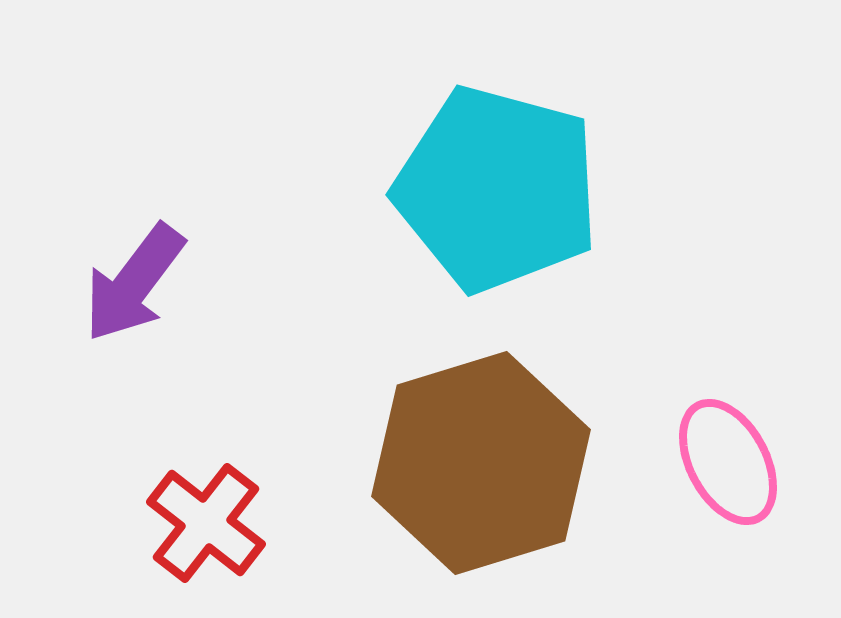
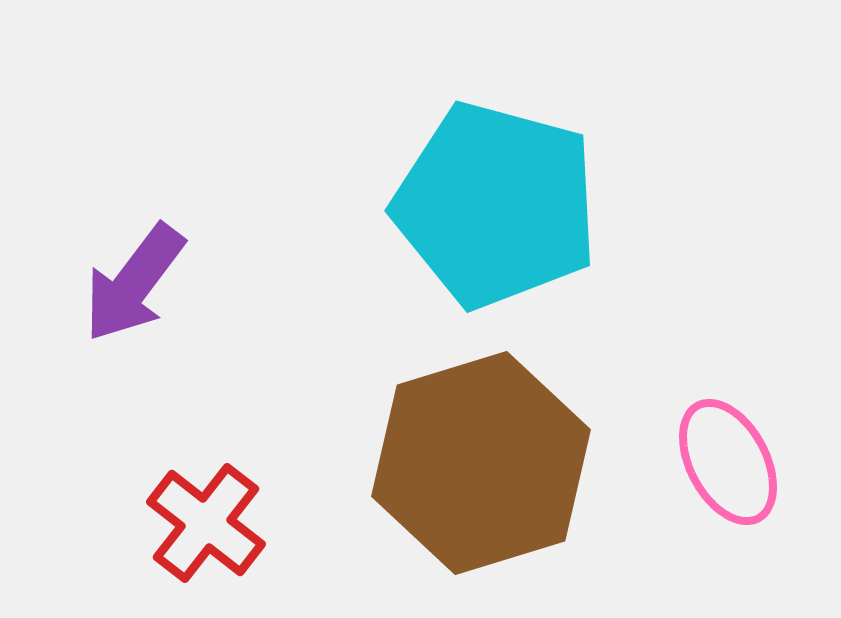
cyan pentagon: moved 1 px left, 16 px down
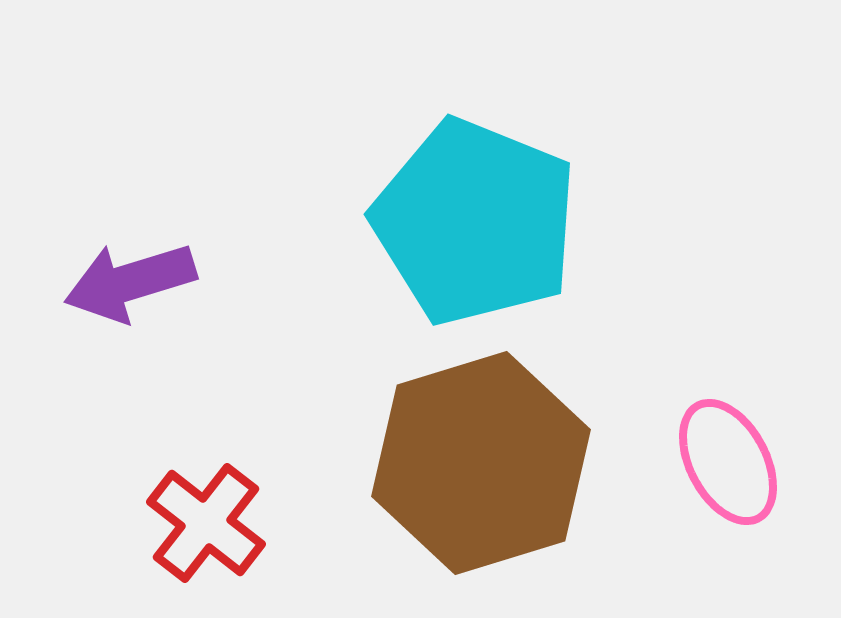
cyan pentagon: moved 21 px left, 17 px down; rotated 7 degrees clockwise
purple arrow: moved 4 px left, 1 px up; rotated 36 degrees clockwise
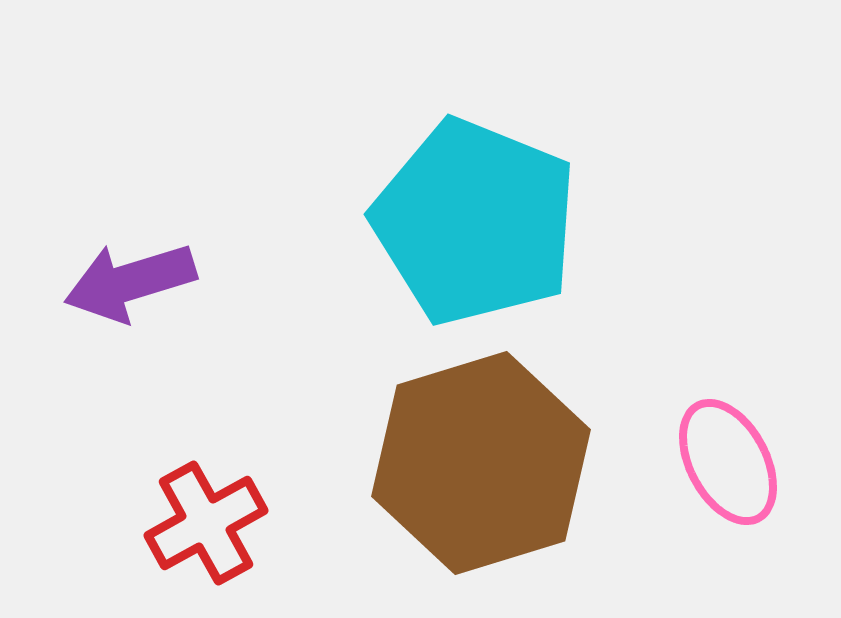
red cross: rotated 23 degrees clockwise
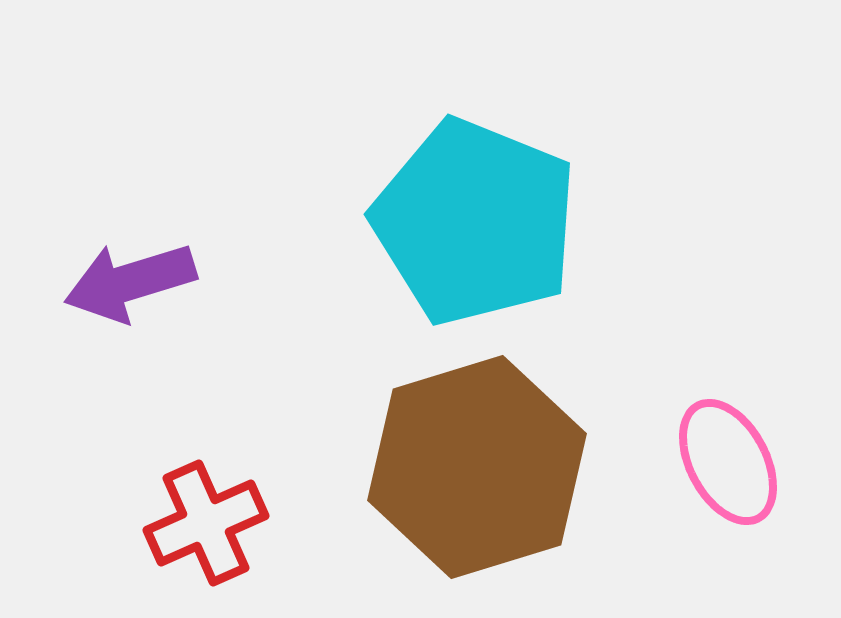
brown hexagon: moved 4 px left, 4 px down
red cross: rotated 5 degrees clockwise
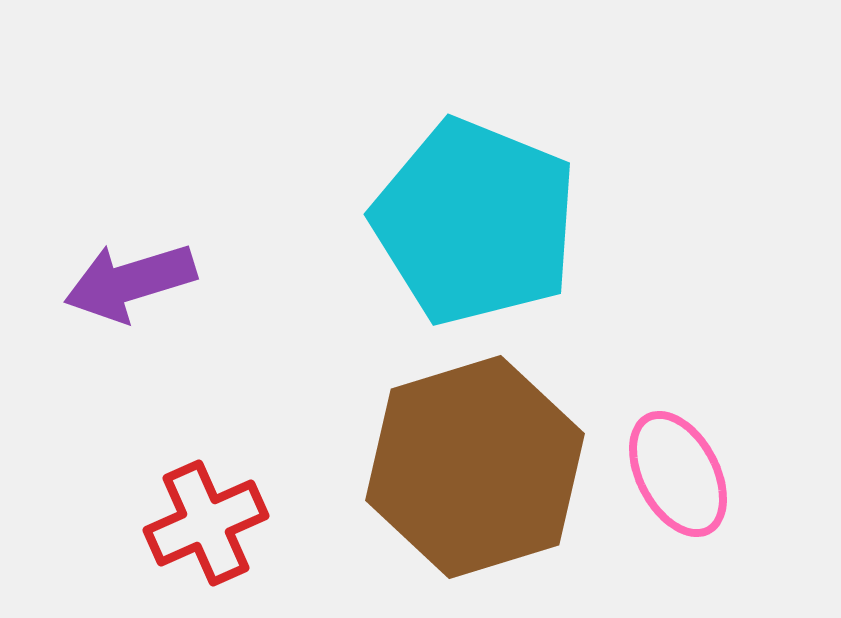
pink ellipse: moved 50 px left, 12 px down
brown hexagon: moved 2 px left
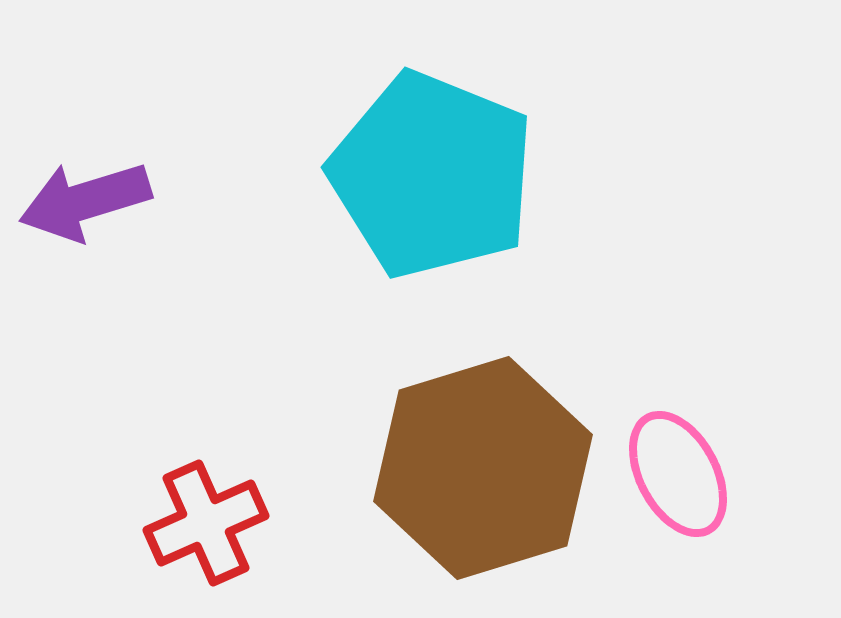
cyan pentagon: moved 43 px left, 47 px up
purple arrow: moved 45 px left, 81 px up
brown hexagon: moved 8 px right, 1 px down
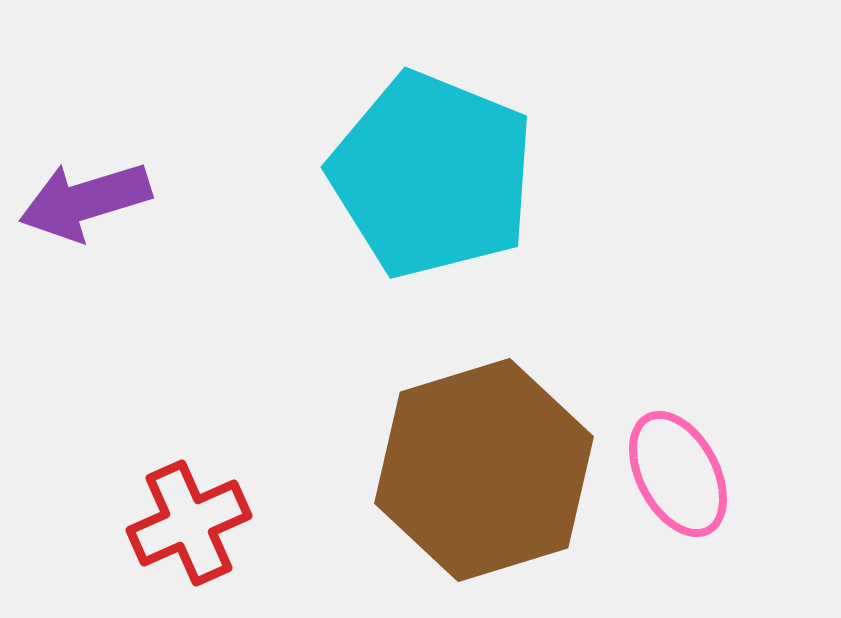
brown hexagon: moved 1 px right, 2 px down
red cross: moved 17 px left
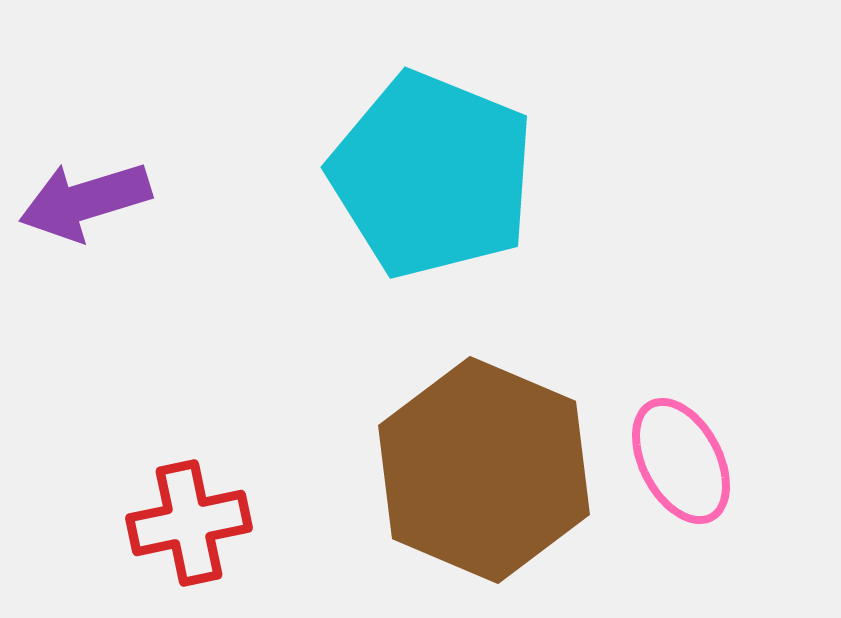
brown hexagon: rotated 20 degrees counterclockwise
pink ellipse: moved 3 px right, 13 px up
red cross: rotated 12 degrees clockwise
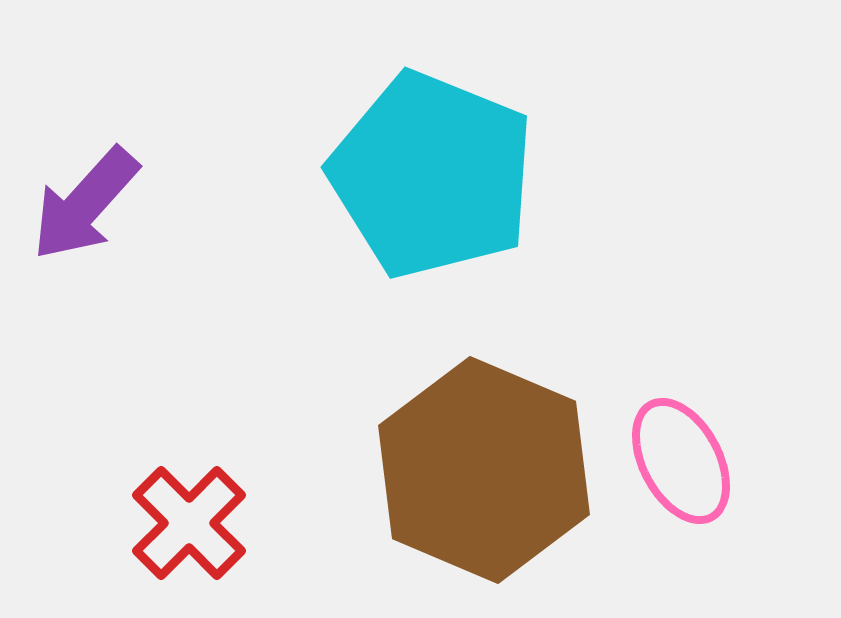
purple arrow: moved 3 px down; rotated 31 degrees counterclockwise
red cross: rotated 33 degrees counterclockwise
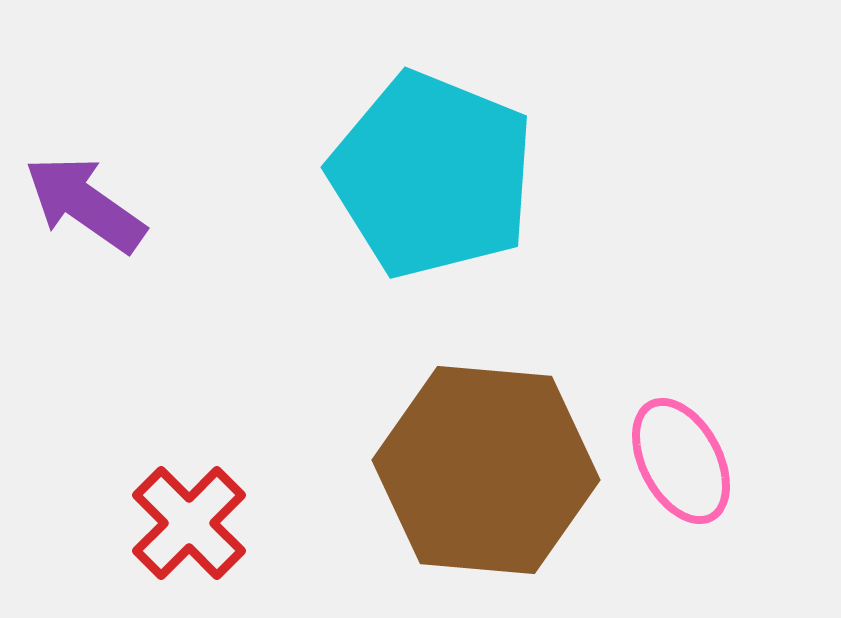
purple arrow: rotated 83 degrees clockwise
brown hexagon: moved 2 px right; rotated 18 degrees counterclockwise
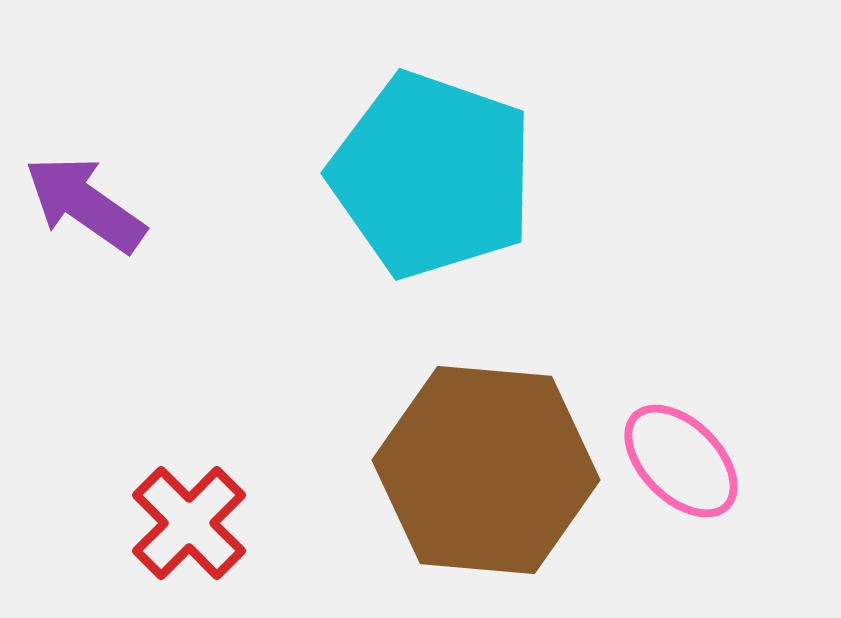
cyan pentagon: rotated 3 degrees counterclockwise
pink ellipse: rotated 17 degrees counterclockwise
